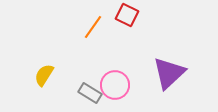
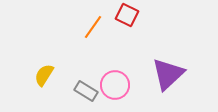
purple triangle: moved 1 px left, 1 px down
gray rectangle: moved 4 px left, 2 px up
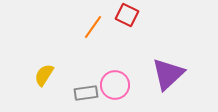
gray rectangle: moved 2 px down; rotated 40 degrees counterclockwise
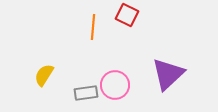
orange line: rotated 30 degrees counterclockwise
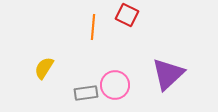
yellow semicircle: moved 7 px up
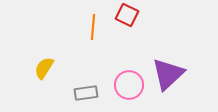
pink circle: moved 14 px right
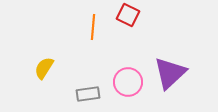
red square: moved 1 px right
purple triangle: moved 2 px right, 1 px up
pink circle: moved 1 px left, 3 px up
gray rectangle: moved 2 px right, 1 px down
